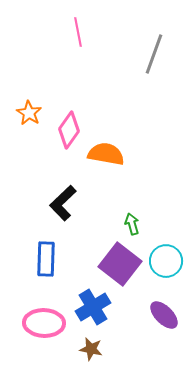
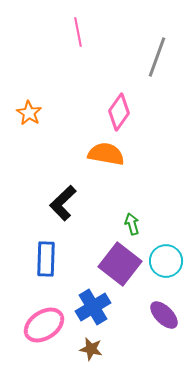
gray line: moved 3 px right, 3 px down
pink diamond: moved 50 px right, 18 px up
pink ellipse: moved 2 px down; rotated 36 degrees counterclockwise
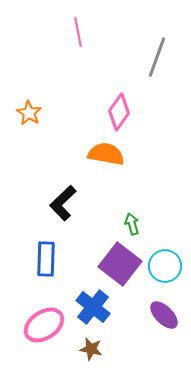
cyan circle: moved 1 px left, 5 px down
blue cross: rotated 20 degrees counterclockwise
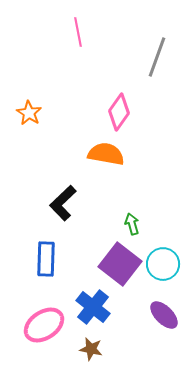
cyan circle: moved 2 px left, 2 px up
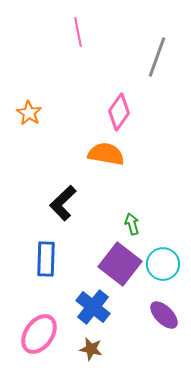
pink ellipse: moved 5 px left, 9 px down; rotated 21 degrees counterclockwise
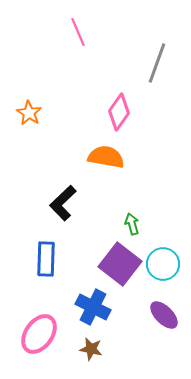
pink line: rotated 12 degrees counterclockwise
gray line: moved 6 px down
orange semicircle: moved 3 px down
blue cross: rotated 12 degrees counterclockwise
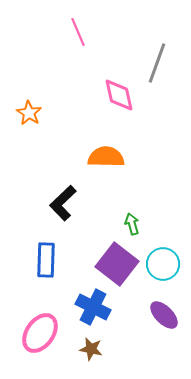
pink diamond: moved 17 px up; rotated 48 degrees counterclockwise
orange semicircle: rotated 9 degrees counterclockwise
blue rectangle: moved 1 px down
purple square: moved 3 px left
pink ellipse: moved 1 px right, 1 px up
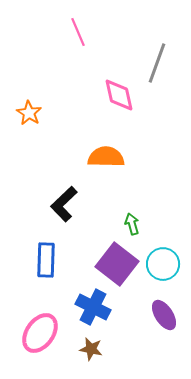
black L-shape: moved 1 px right, 1 px down
purple ellipse: rotated 12 degrees clockwise
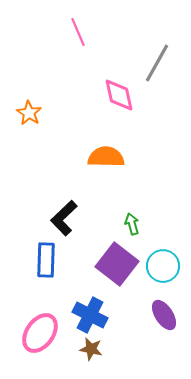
gray line: rotated 9 degrees clockwise
black L-shape: moved 14 px down
cyan circle: moved 2 px down
blue cross: moved 3 px left, 8 px down
